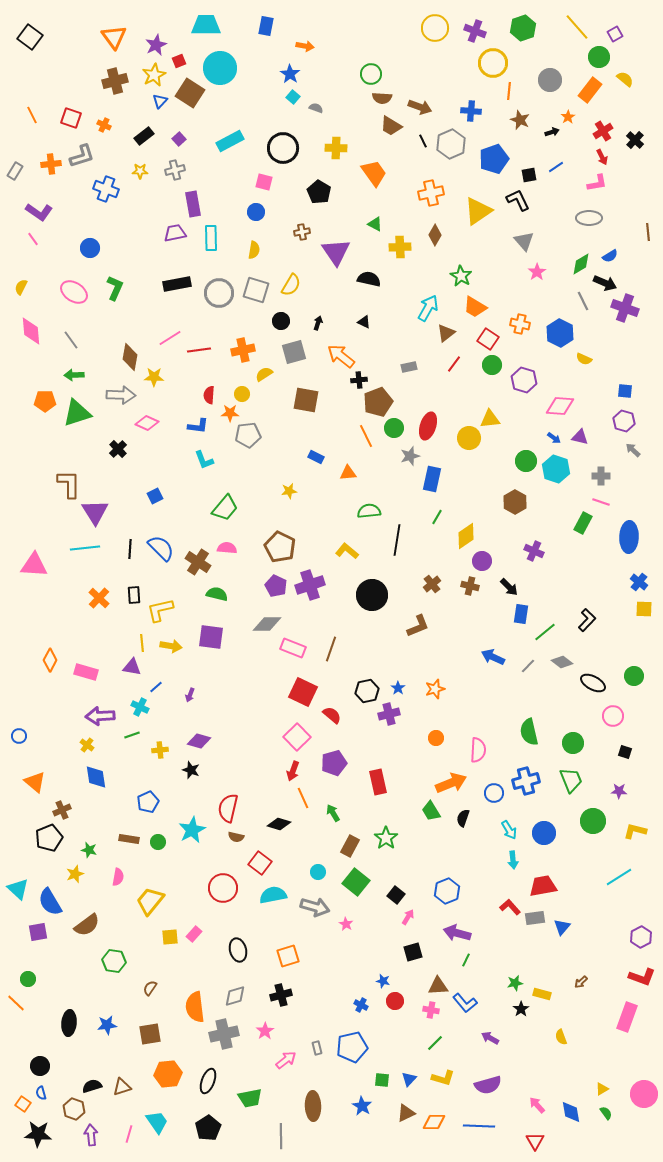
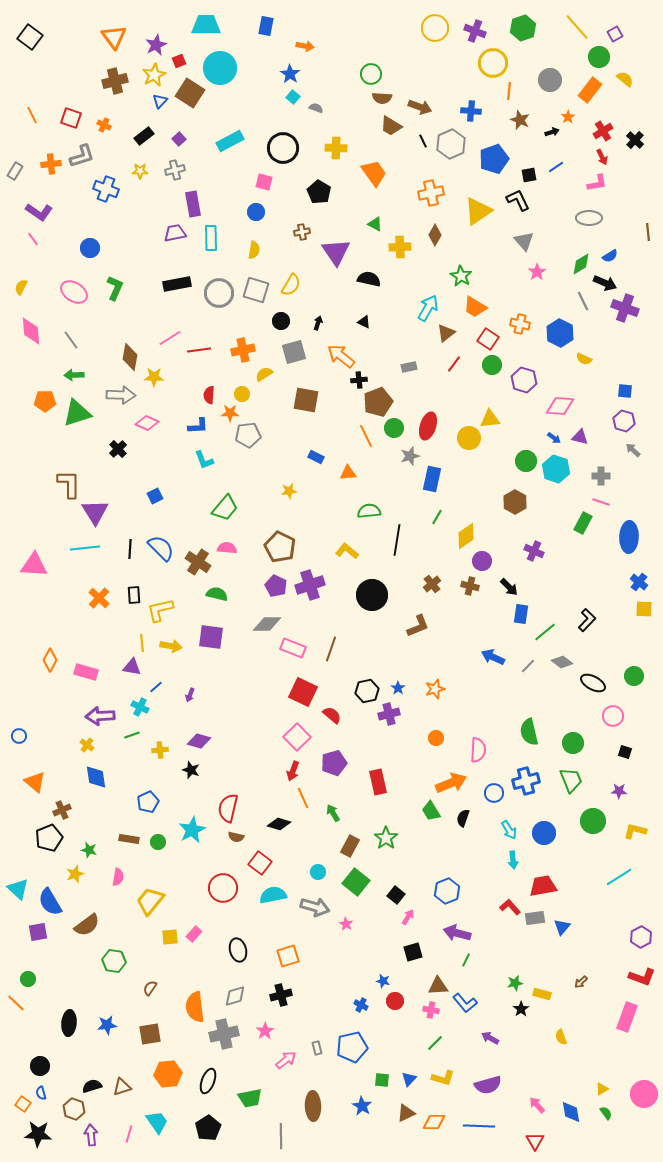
blue L-shape at (198, 426): rotated 10 degrees counterclockwise
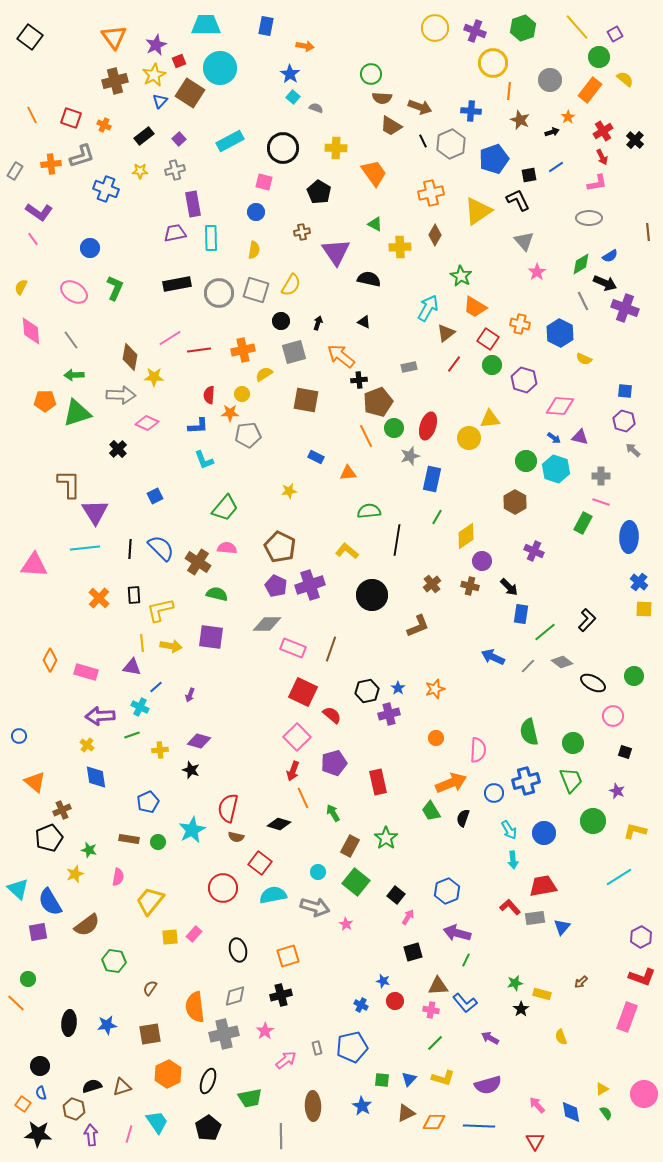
purple star at (619, 791): moved 2 px left; rotated 21 degrees clockwise
orange hexagon at (168, 1074): rotated 20 degrees counterclockwise
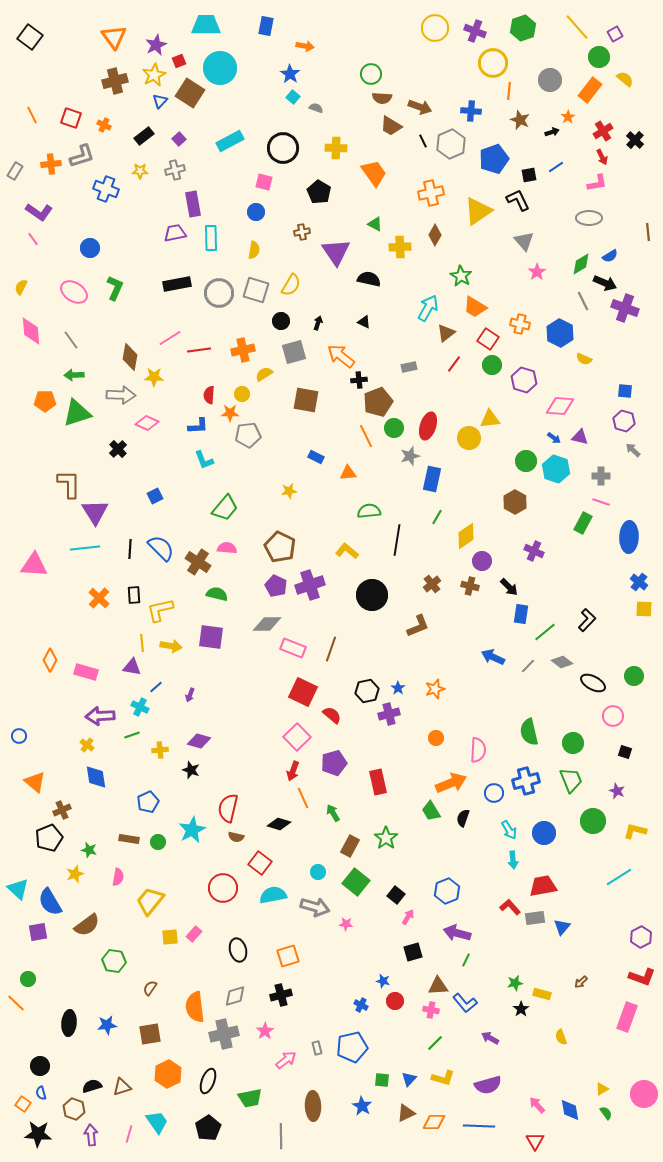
pink star at (346, 924): rotated 24 degrees counterclockwise
blue diamond at (571, 1112): moved 1 px left, 2 px up
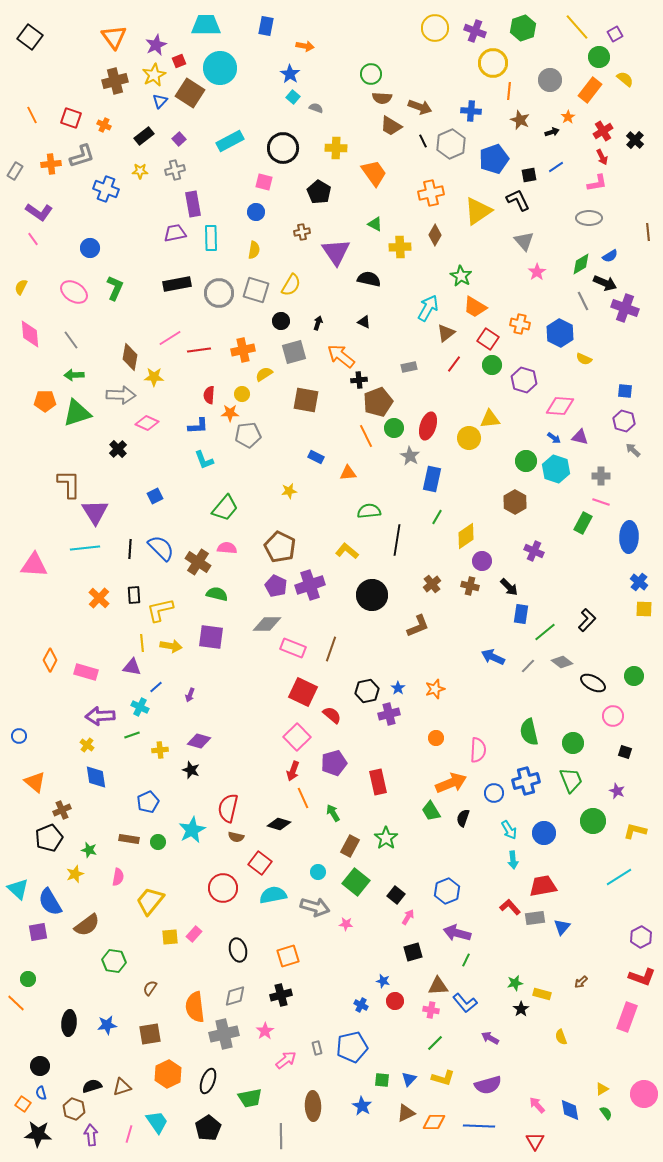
pink diamond at (31, 331): moved 1 px left, 3 px down
gray star at (410, 456): rotated 24 degrees counterclockwise
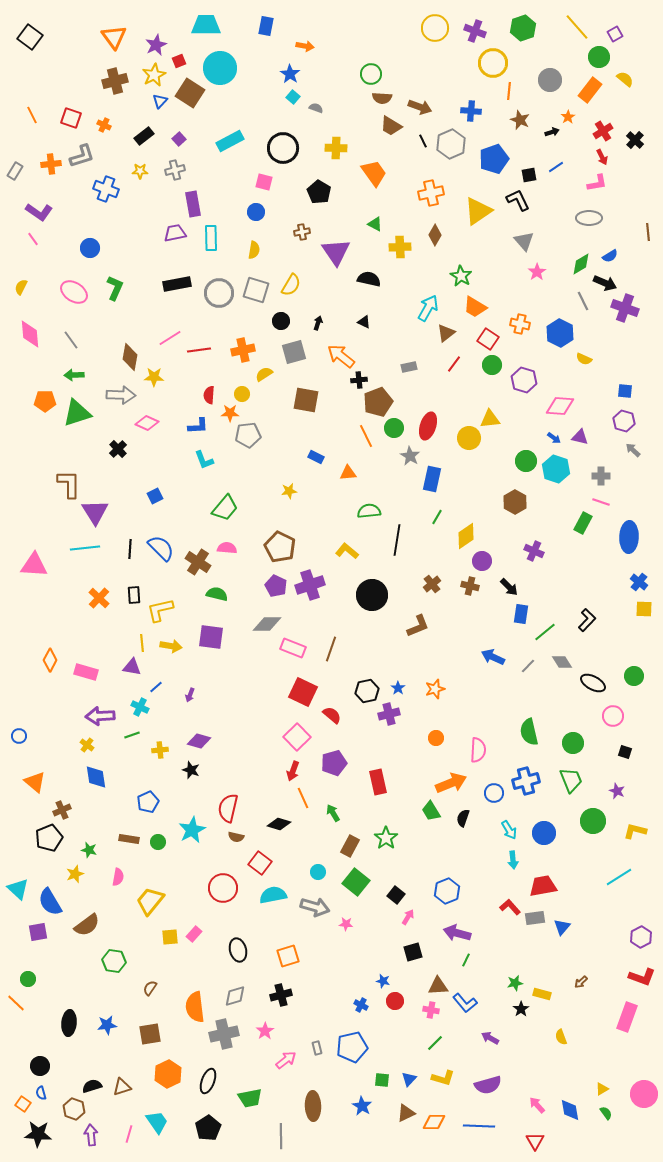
gray diamond at (562, 662): rotated 20 degrees clockwise
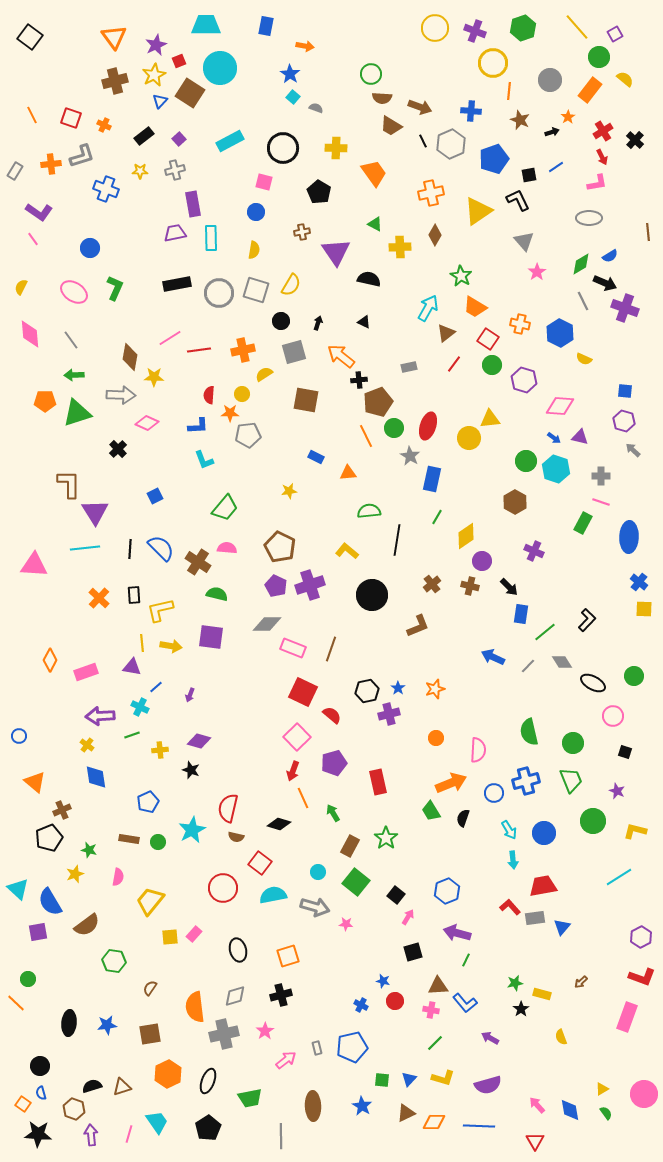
pink rectangle at (86, 672): rotated 35 degrees counterclockwise
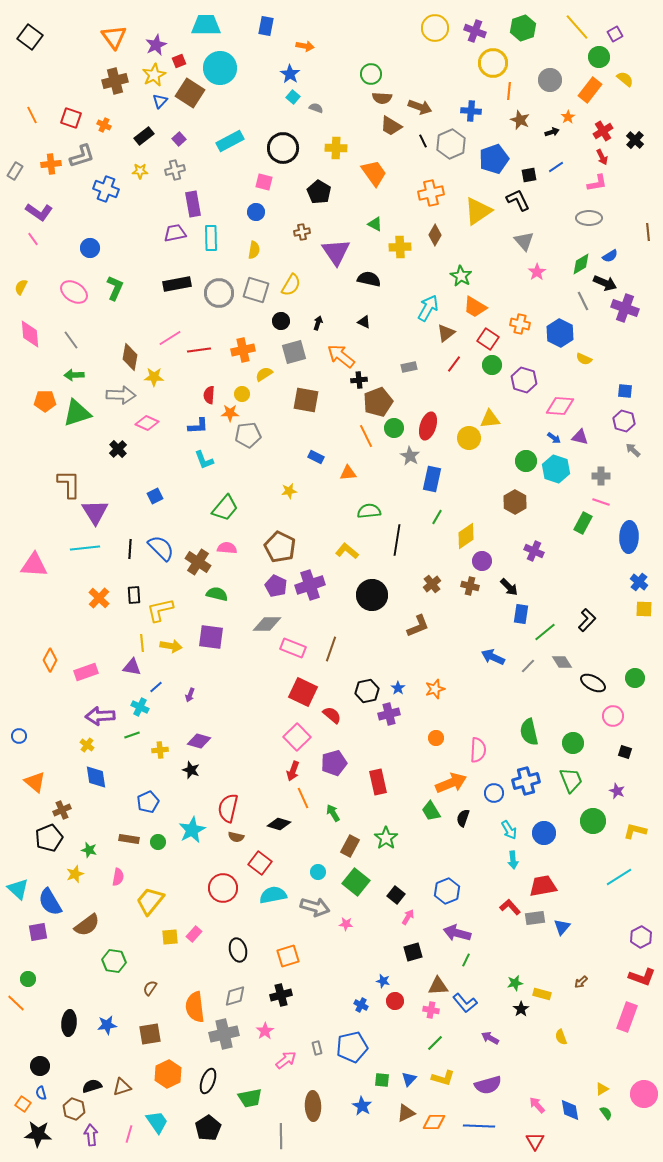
green circle at (634, 676): moved 1 px right, 2 px down
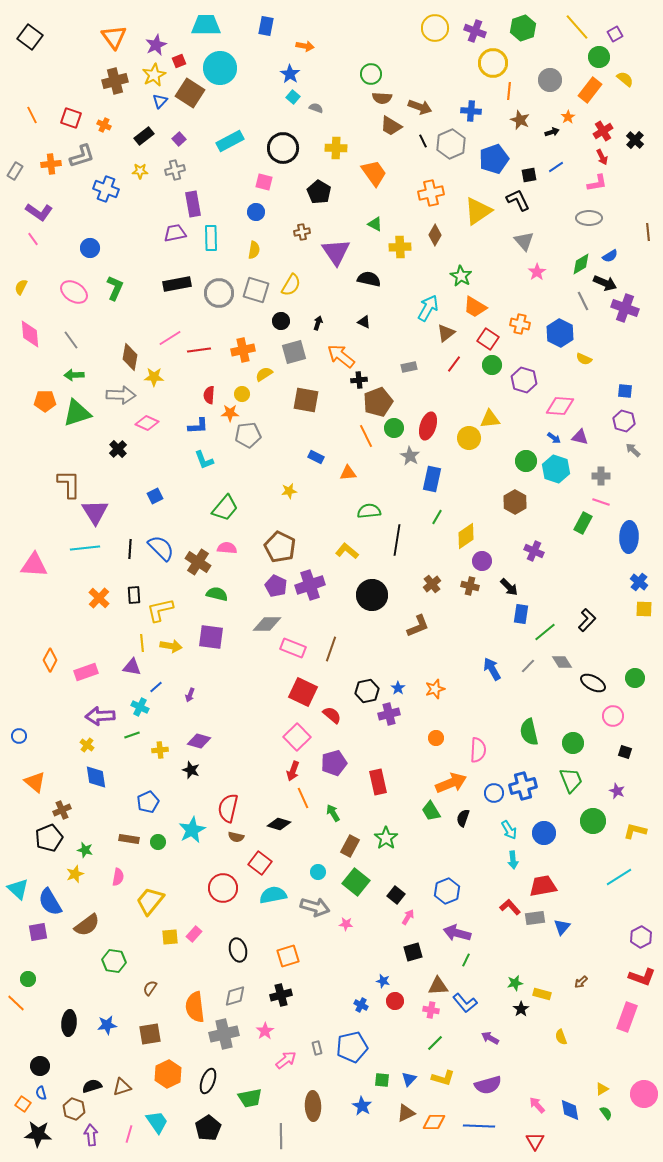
blue arrow at (493, 657): moved 1 px left, 12 px down; rotated 35 degrees clockwise
blue cross at (526, 781): moved 3 px left, 5 px down
green star at (89, 850): moved 4 px left
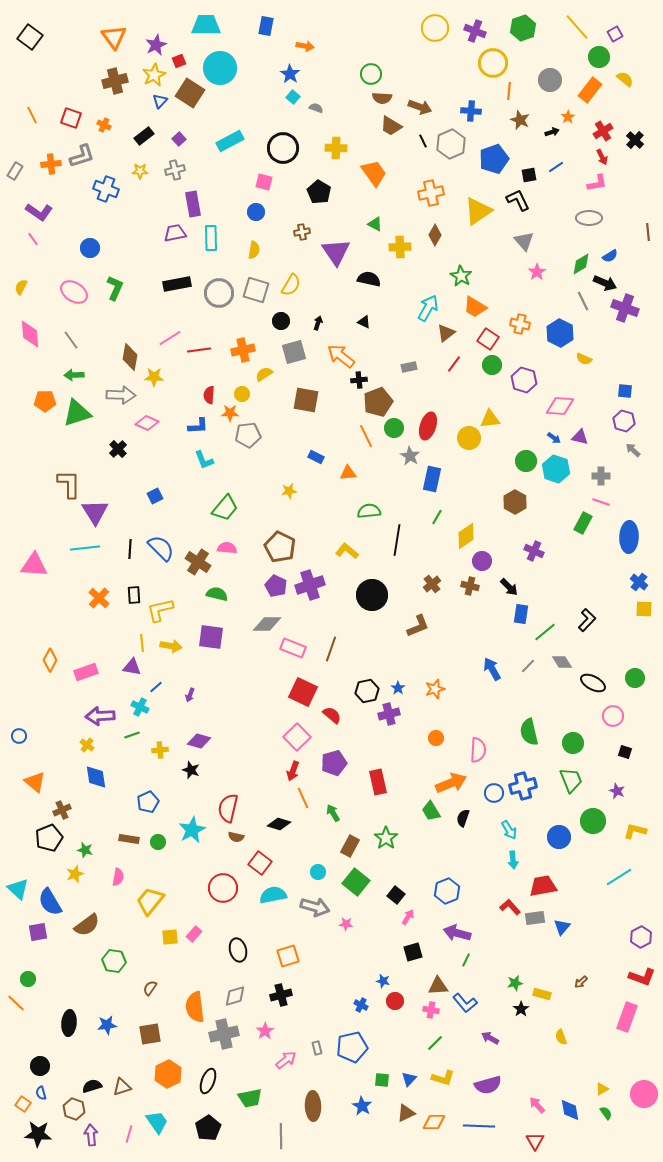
blue circle at (544, 833): moved 15 px right, 4 px down
